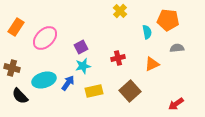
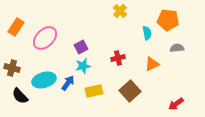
cyan semicircle: moved 1 px down
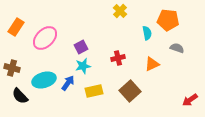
gray semicircle: rotated 24 degrees clockwise
red arrow: moved 14 px right, 4 px up
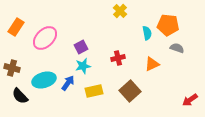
orange pentagon: moved 5 px down
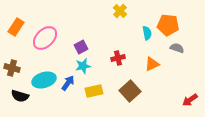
black semicircle: rotated 30 degrees counterclockwise
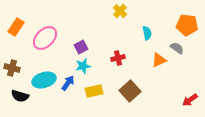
orange pentagon: moved 19 px right
gray semicircle: rotated 16 degrees clockwise
orange triangle: moved 7 px right, 4 px up
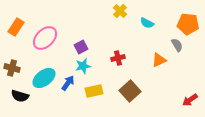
orange pentagon: moved 1 px right, 1 px up
cyan semicircle: moved 10 px up; rotated 128 degrees clockwise
gray semicircle: moved 3 px up; rotated 24 degrees clockwise
cyan ellipse: moved 2 px up; rotated 20 degrees counterclockwise
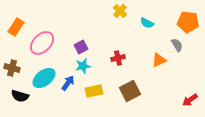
orange pentagon: moved 2 px up
pink ellipse: moved 3 px left, 5 px down
brown square: rotated 15 degrees clockwise
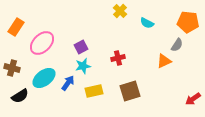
gray semicircle: rotated 64 degrees clockwise
orange triangle: moved 5 px right, 1 px down
brown square: rotated 10 degrees clockwise
black semicircle: rotated 48 degrees counterclockwise
red arrow: moved 3 px right, 1 px up
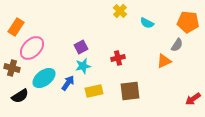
pink ellipse: moved 10 px left, 5 px down
brown square: rotated 10 degrees clockwise
